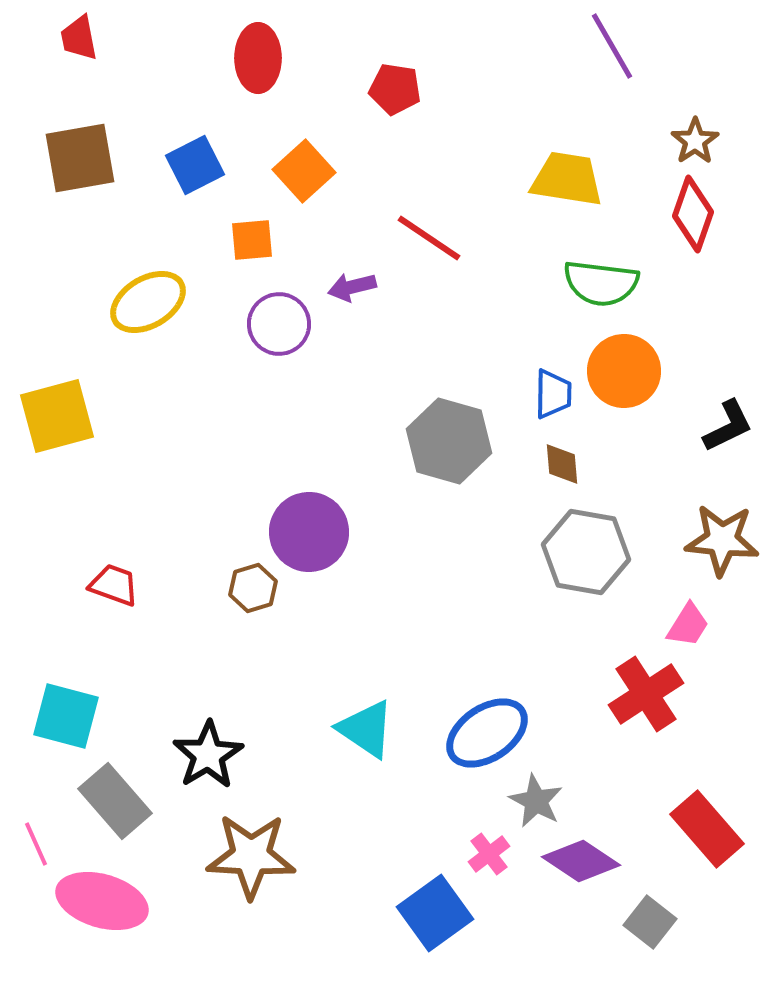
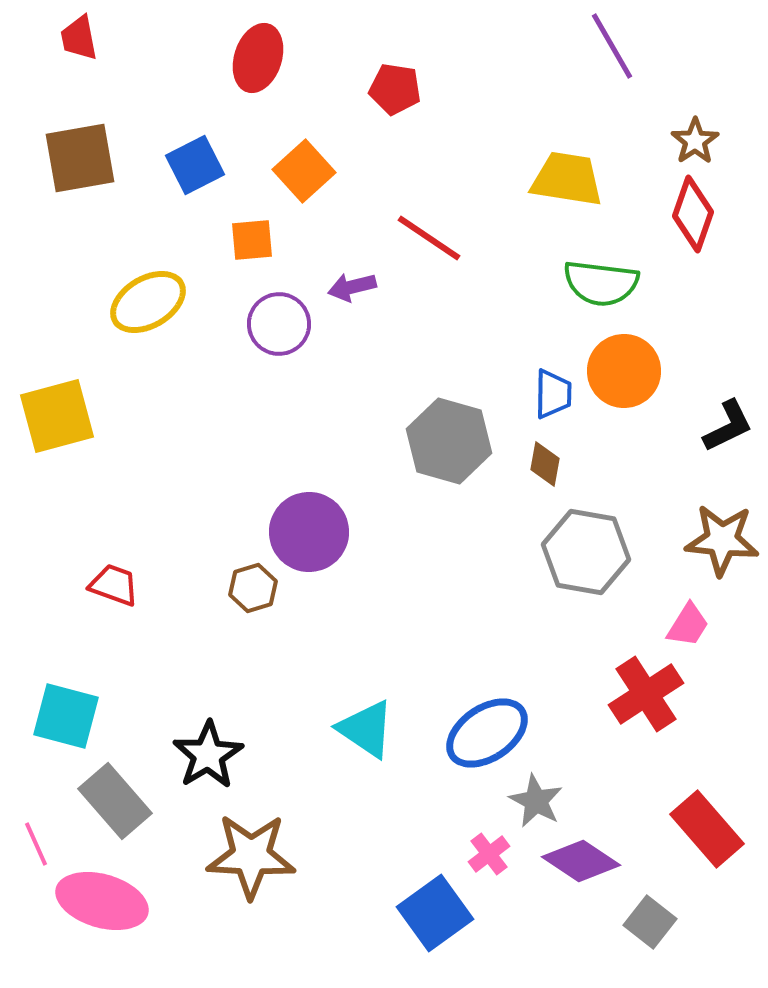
red ellipse at (258, 58): rotated 18 degrees clockwise
brown diamond at (562, 464): moved 17 px left; rotated 15 degrees clockwise
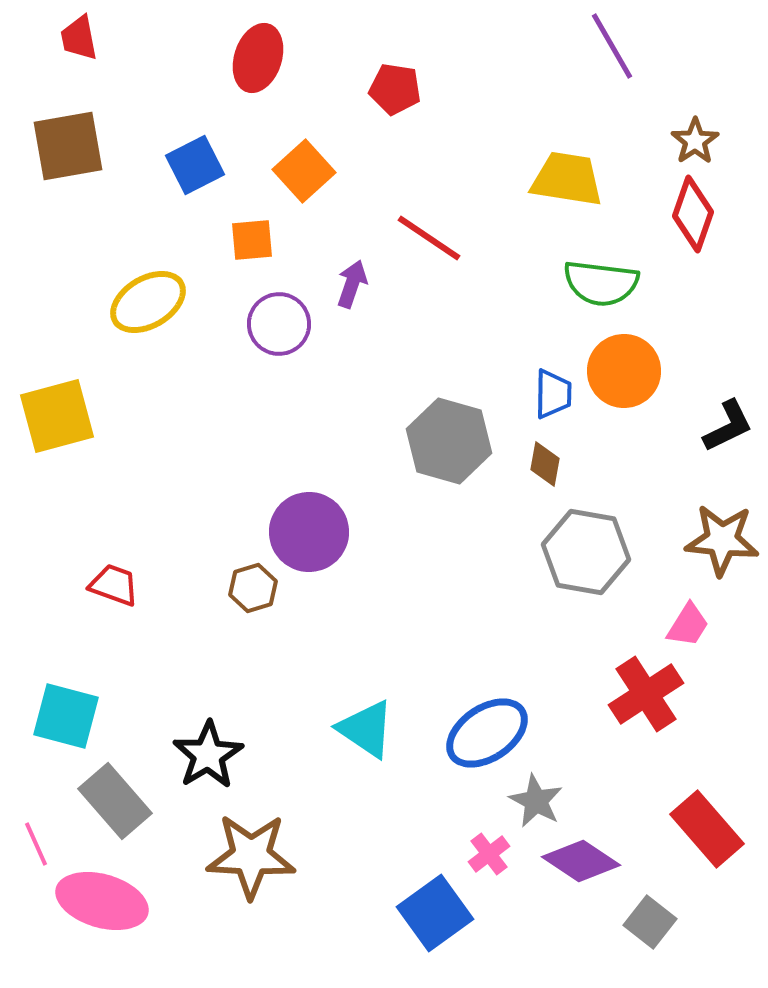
brown square at (80, 158): moved 12 px left, 12 px up
purple arrow at (352, 287): moved 3 px up; rotated 123 degrees clockwise
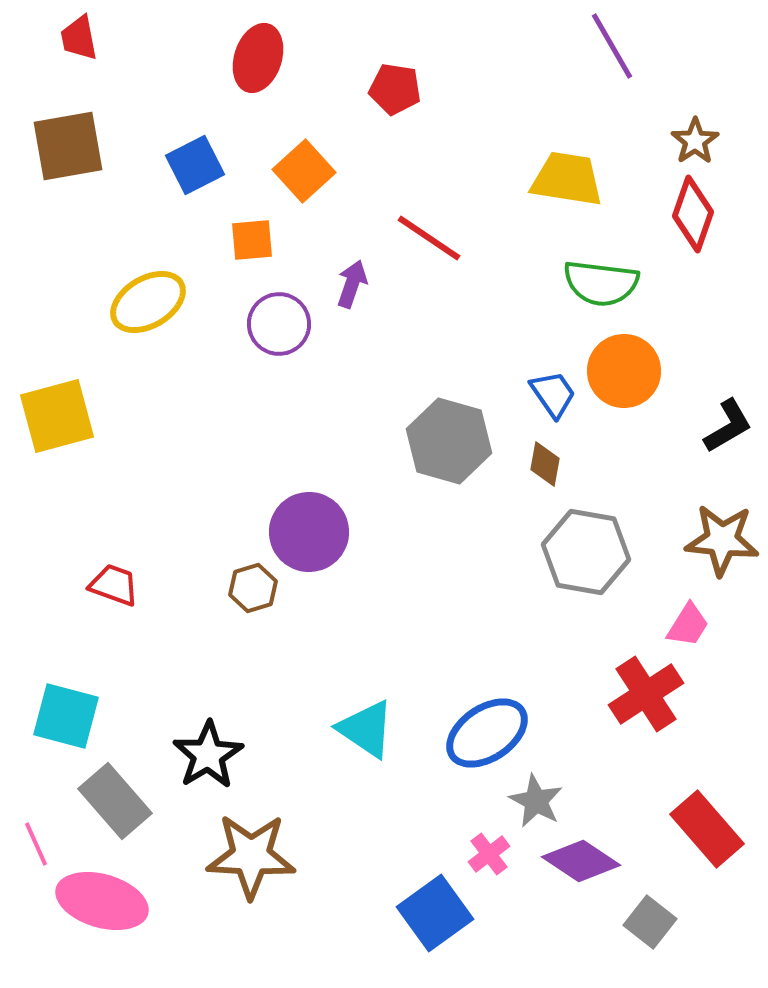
blue trapezoid at (553, 394): rotated 36 degrees counterclockwise
black L-shape at (728, 426): rotated 4 degrees counterclockwise
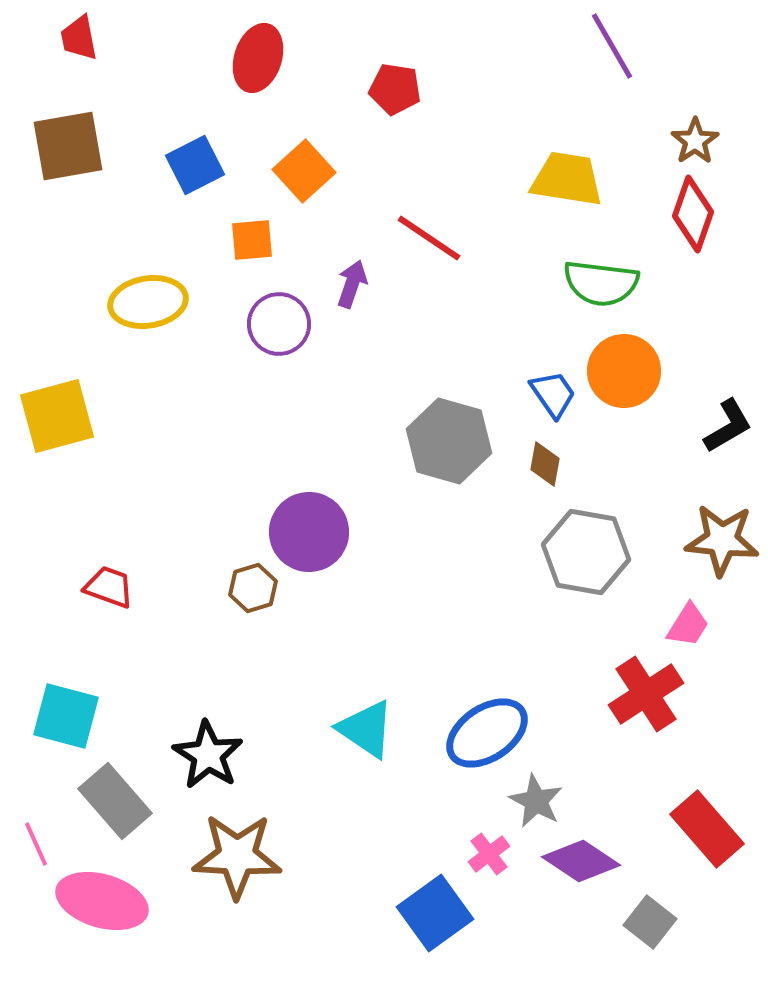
yellow ellipse at (148, 302): rotated 22 degrees clockwise
red trapezoid at (114, 585): moved 5 px left, 2 px down
black star at (208, 755): rotated 8 degrees counterclockwise
brown star at (251, 856): moved 14 px left
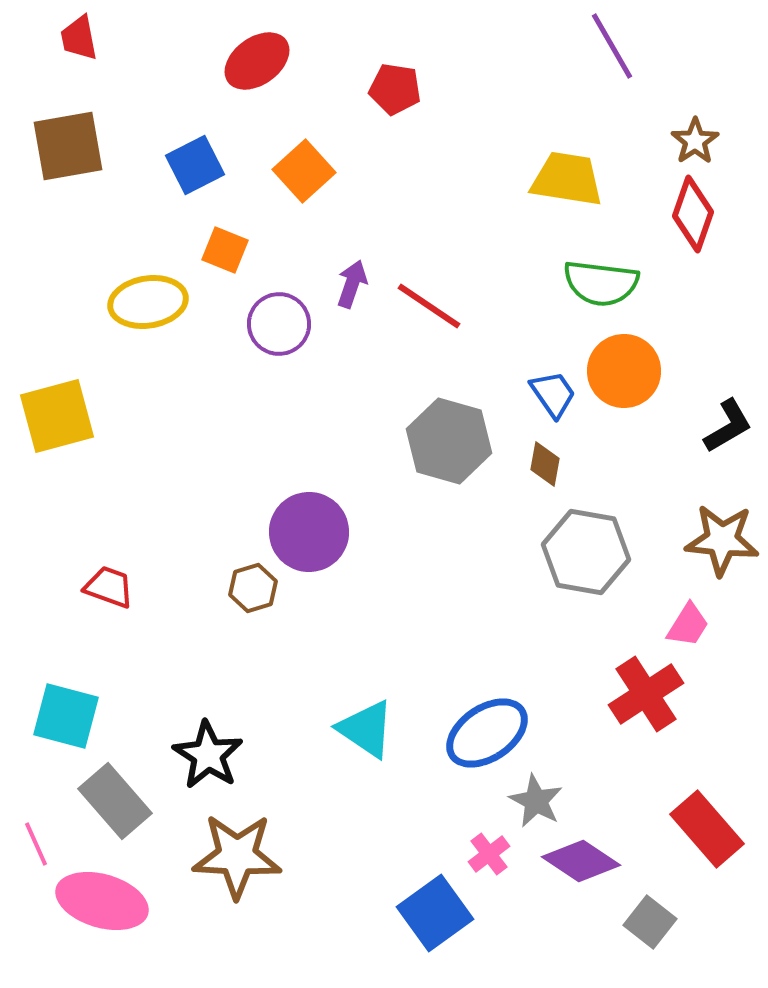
red ellipse at (258, 58): moved 1 px left, 3 px down; rotated 36 degrees clockwise
red line at (429, 238): moved 68 px down
orange square at (252, 240): moved 27 px left, 10 px down; rotated 27 degrees clockwise
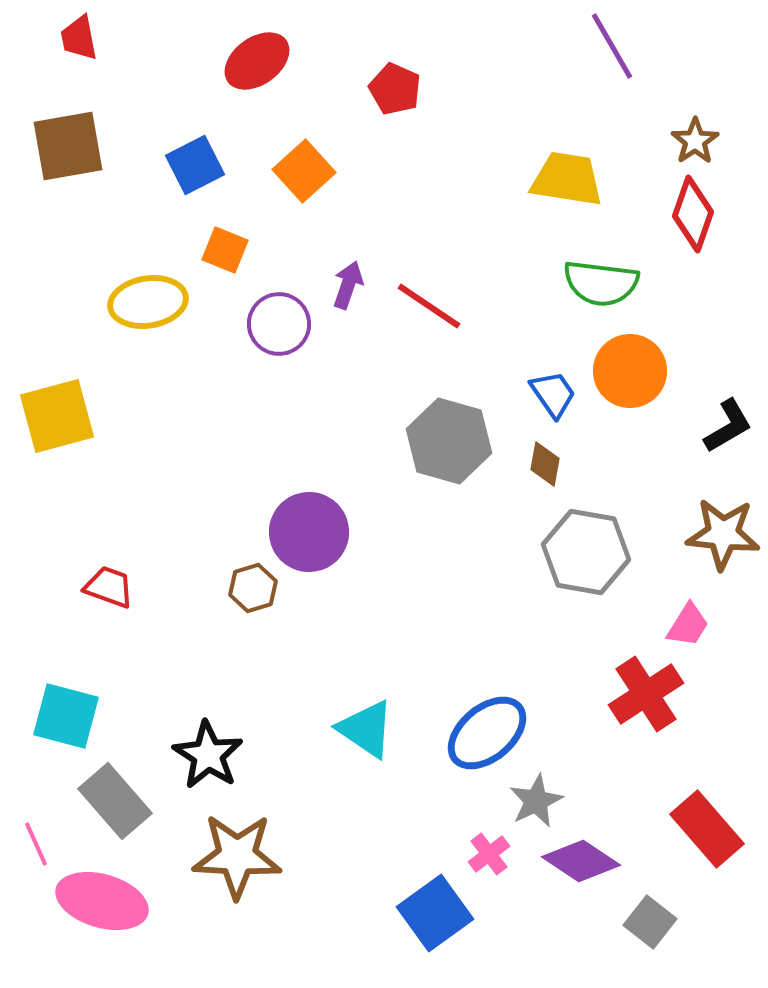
red pentagon at (395, 89): rotated 15 degrees clockwise
purple arrow at (352, 284): moved 4 px left, 1 px down
orange circle at (624, 371): moved 6 px right
brown star at (722, 540): moved 1 px right, 6 px up
blue ellipse at (487, 733): rotated 6 degrees counterclockwise
gray star at (536, 801): rotated 18 degrees clockwise
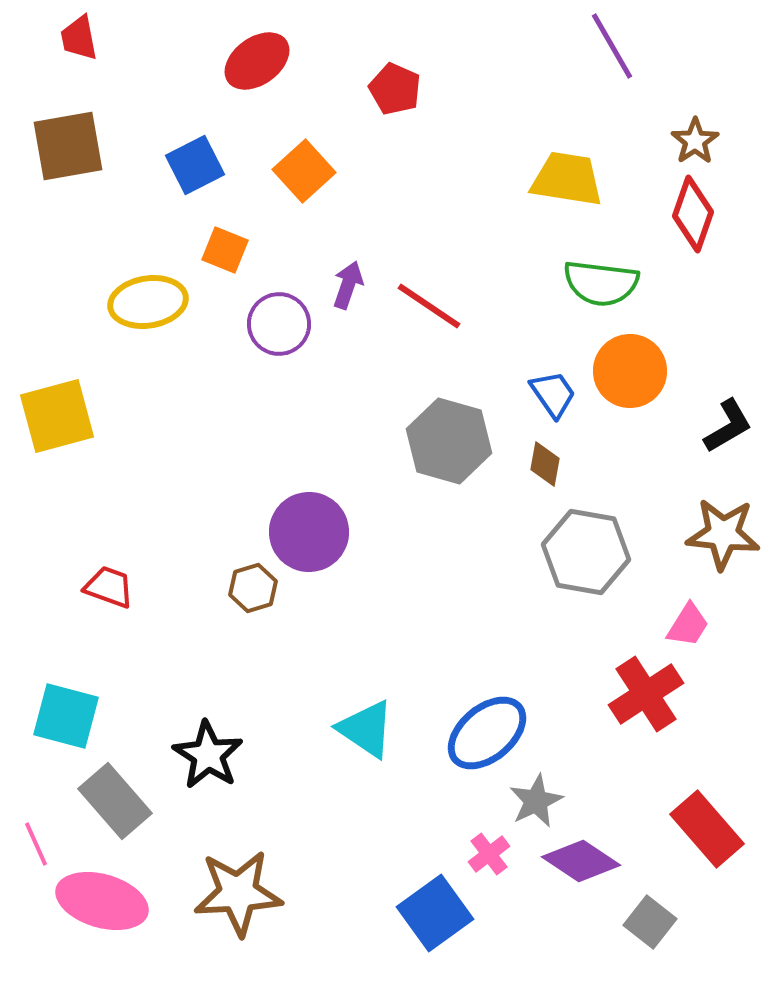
brown star at (237, 856): moved 1 px right, 37 px down; rotated 6 degrees counterclockwise
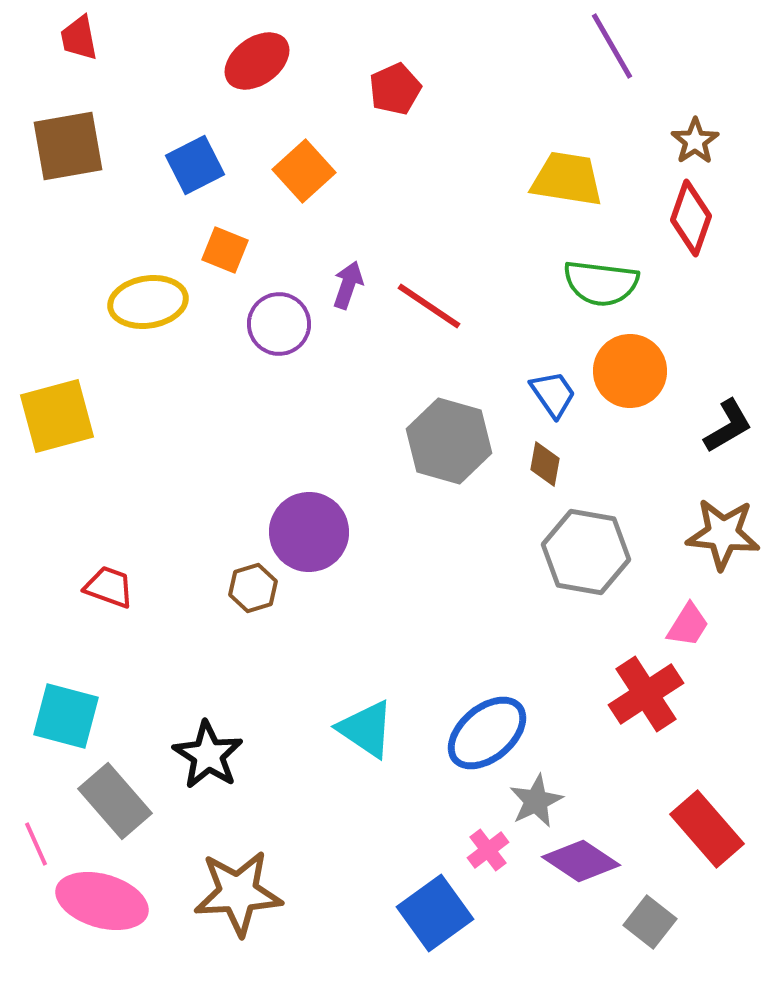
red pentagon at (395, 89): rotated 24 degrees clockwise
red diamond at (693, 214): moved 2 px left, 4 px down
pink cross at (489, 854): moved 1 px left, 4 px up
